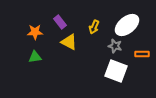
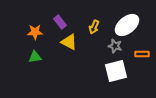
white square: rotated 35 degrees counterclockwise
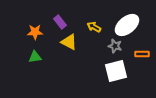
yellow arrow: rotated 96 degrees clockwise
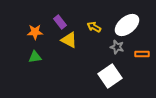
yellow triangle: moved 2 px up
gray star: moved 2 px right, 1 px down
white square: moved 6 px left, 5 px down; rotated 20 degrees counterclockwise
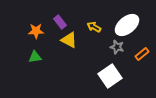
orange star: moved 1 px right, 1 px up
orange rectangle: rotated 40 degrees counterclockwise
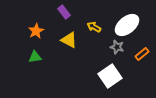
purple rectangle: moved 4 px right, 10 px up
orange star: rotated 28 degrees counterclockwise
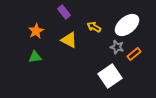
orange rectangle: moved 8 px left
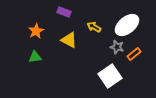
purple rectangle: rotated 32 degrees counterclockwise
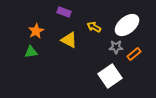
gray star: moved 1 px left; rotated 16 degrees counterclockwise
green triangle: moved 4 px left, 5 px up
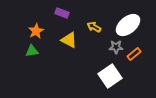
purple rectangle: moved 2 px left, 1 px down
white ellipse: moved 1 px right
green triangle: moved 1 px right, 1 px up
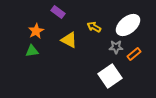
purple rectangle: moved 4 px left, 1 px up; rotated 16 degrees clockwise
